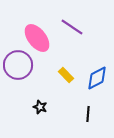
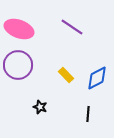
pink ellipse: moved 18 px left, 9 px up; rotated 32 degrees counterclockwise
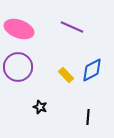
purple line: rotated 10 degrees counterclockwise
purple circle: moved 2 px down
blue diamond: moved 5 px left, 8 px up
black line: moved 3 px down
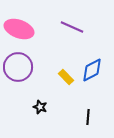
yellow rectangle: moved 2 px down
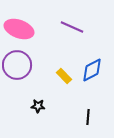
purple circle: moved 1 px left, 2 px up
yellow rectangle: moved 2 px left, 1 px up
black star: moved 2 px left, 1 px up; rotated 16 degrees counterclockwise
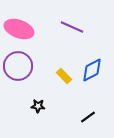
purple circle: moved 1 px right, 1 px down
black line: rotated 49 degrees clockwise
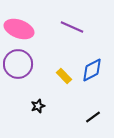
purple circle: moved 2 px up
black star: rotated 24 degrees counterclockwise
black line: moved 5 px right
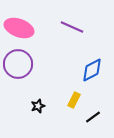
pink ellipse: moved 1 px up
yellow rectangle: moved 10 px right, 24 px down; rotated 70 degrees clockwise
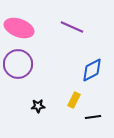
black star: rotated 16 degrees clockwise
black line: rotated 28 degrees clockwise
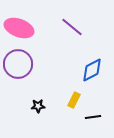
purple line: rotated 15 degrees clockwise
